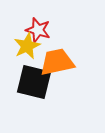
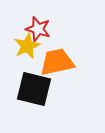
red star: moved 1 px up
black square: moved 7 px down
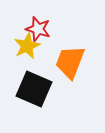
orange trapezoid: moved 13 px right; rotated 57 degrees counterclockwise
black square: rotated 9 degrees clockwise
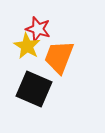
yellow star: rotated 16 degrees counterclockwise
orange trapezoid: moved 11 px left, 5 px up
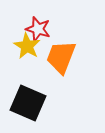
orange trapezoid: moved 2 px right
black square: moved 6 px left, 14 px down
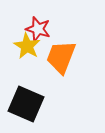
black square: moved 2 px left, 1 px down
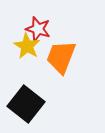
black square: rotated 15 degrees clockwise
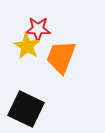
red star: rotated 15 degrees counterclockwise
black square: moved 5 px down; rotated 12 degrees counterclockwise
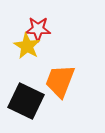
orange trapezoid: moved 1 px left, 24 px down
black square: moved 8 px up
